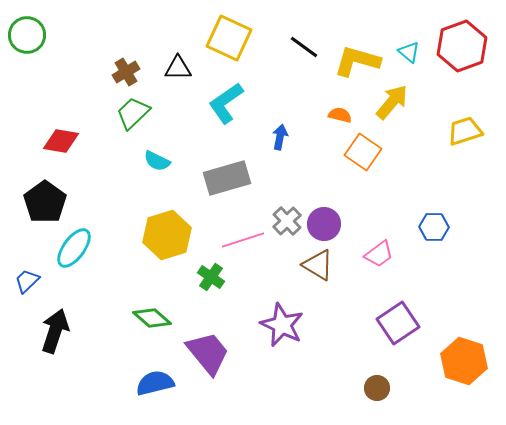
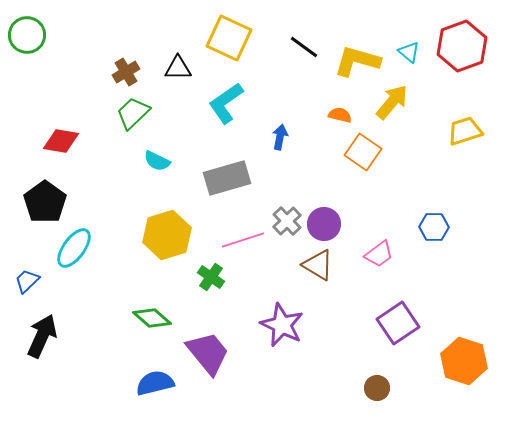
black arrow: moved 13 px left, 5 px down; rotated 6 degrees clockwise
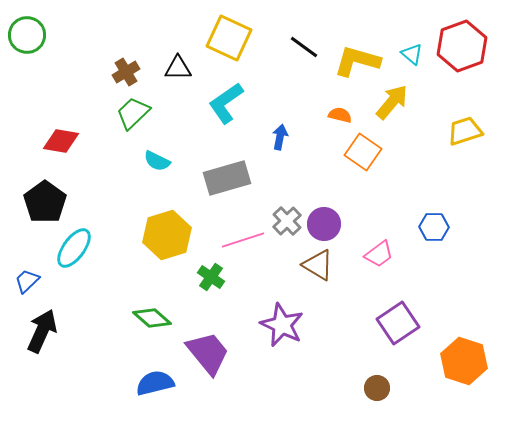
cyan triangle: moved 3 px right, 2 px down
black arrow: moved 5 px up
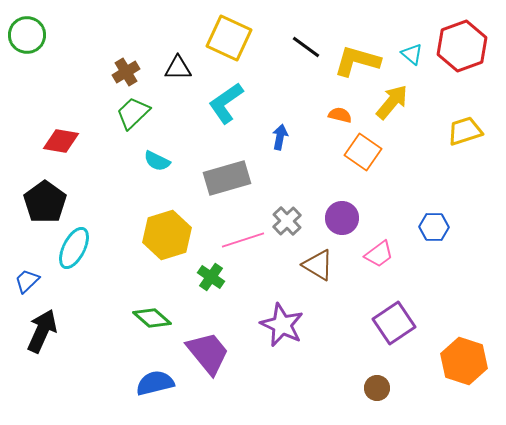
black line: moved 2 px right
purple circle: moved 18 px right, 6 px up
cyan ellipse: rotated 9 degrees counterclockwise
purple square: moved 4 px left
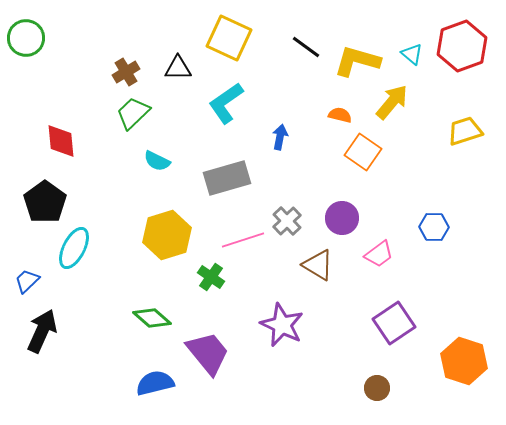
green circle: moved 1 px left, 3 px down
red diamond: rotated 75 degrees clockwise
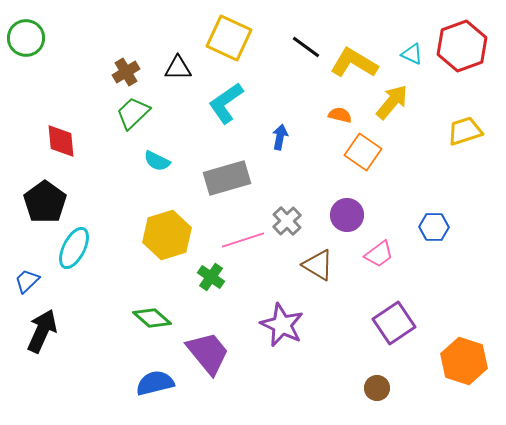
cyan triangle: rotated 15 degrees counterclockwise
yellow L-shape: moved 3 px left, 2 px down; rotated 15 degrees clockwise
purple circle: moved 5 px right, 3 px up
